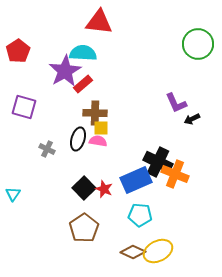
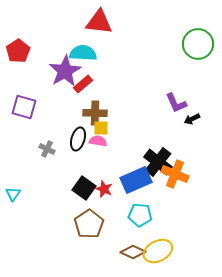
black cross: rotated 12 degrees clockwise
black square: rotated 10 degrees counterclockwise
brown pentagon: moved 5 px right, 4 px up
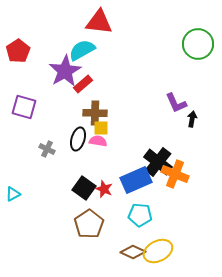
cyan semicircle: moved 1 px left, 3 px up; rotated 32 degrees counterclockwise
black arrow: rotated 126 degrees clockwise
cyan triangle: rotated 28 degrees clockwise
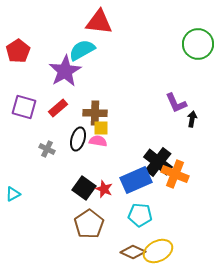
red rectangle: moved 25 px left, 24 px down
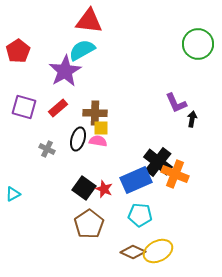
red triangle: moved 10 px left, 1 px up
